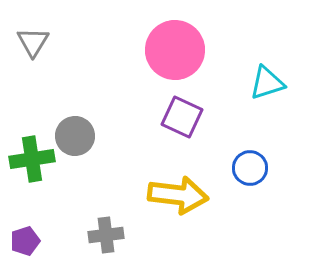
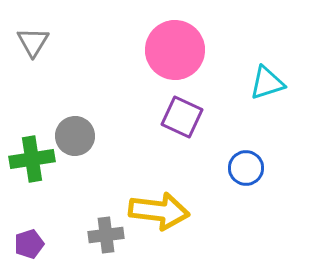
blue circle: moved 4 px left
yellow arrow: moved 19 px left, 16 px down
purple pentagon: moved 4 px right, 3 px down
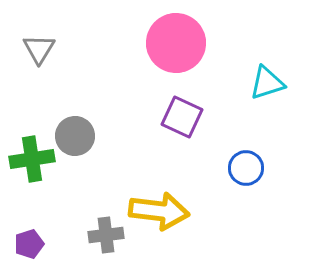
gray triangle: moved 6 px right, 7 px down
pink circle: moved 1 px right, 7 px up
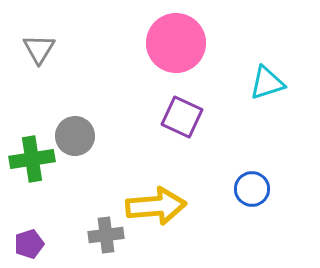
blue circle: moved 6 px right, 21 px down
yellow arrow: moved 3 px left, 5 px up; rotated 12 degrees counterclockwise
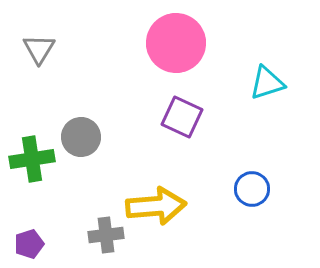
gray circle: moved 6 px right, 1 px down
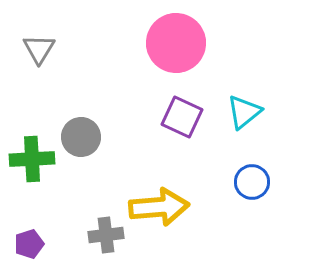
cyan triangle: moved 23 px left, 29 px down; rotated 21 degrees counterclockwise
green cross: rotated 6 degrees clockwise
blue circle: moved 7 px up
yellow arrow: moved 3 px right, 1 px down
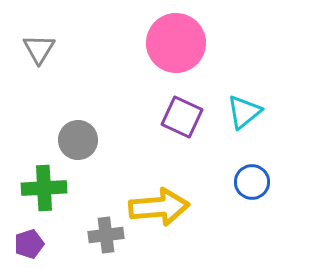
gray circle: moved 3 px left, 3 px down
green cross: moved 12 px right, 29 px down
